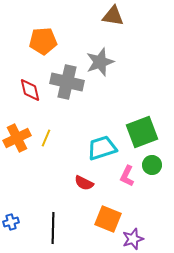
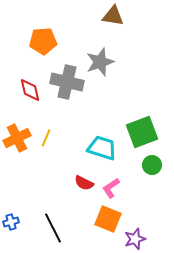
cyan trapezoid: rotated 36 degrees clockwise
pink L-shape: moved 16 px left, 12 px down; rotated 30 degrees clockwise
black line: rotated 28 degrees counterclockwise
purple star: moved 2 px right
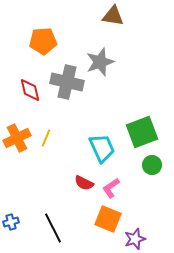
cyan trapezoid: rotated 48 degrees clockwise
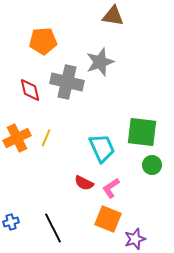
green square: rotated 28 degrees clockwise
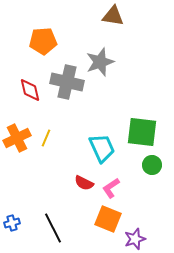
blue cross: moved 1 px right, 1 px down
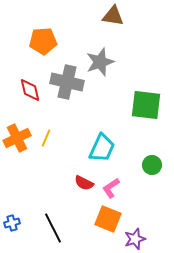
green square: moved 4 px right, 27 px up
cyan trapezoid: rotated 48 degrees clockwise
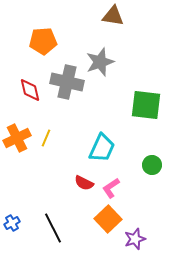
orange square: rotated 24 degrees clockwise
blue cross: rotated 14 degrees counterclockwise
